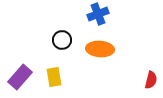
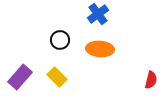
blue cross: rotated 15 degrees counterclockwise
black circle: moved 2 px left
yellow rectangle: moved 3 px right; rotated 36 degrees counterclockwise
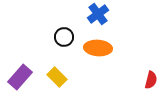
black circle: moved 4 px right, 3 px up
orange ellipse: moved 2 px left, 1 px up
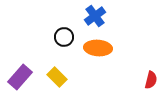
blue cross: moved 3 px left, 2 px down
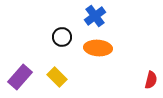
black circle: moved 2 px left
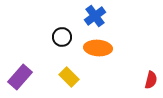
yellow rectangle: moved 12 px right
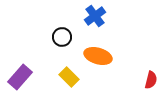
orange ellipse: moved 8 px down; rotated 12 degrees clockwise
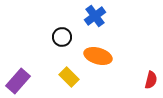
purple rectangle: moved 2 px left, 4 px down
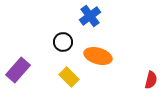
blue cross: moved 5 px left
black circle: moved 1 px right, 5 px down
purple rectangle: moved 11 px up
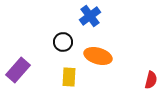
yellow rectangle: rotated 48 degrees clockwise
